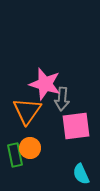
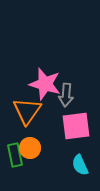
gray arrow: moved 4 px right, 4 px up
cyan semicircle: moved 1 px left, 9 px up
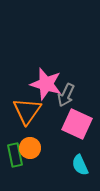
pink star: moved 1 px right
gray arrow: rotated 20 degrees clockwise
pink square: moved 1 px right, 2 px up; rotated 32 degrees clockwise
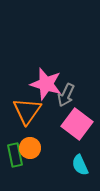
pink square: rotated 12 degrees clockwise
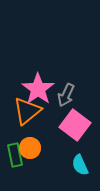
pink star: moved 8 px left, 5 px down; rotated 20 degrees clockwise
orange triangle: rotated 16 degrees clockwise
pink square: moved 2 px left, 1 px down
